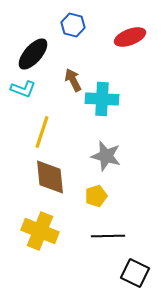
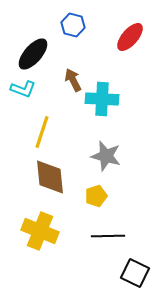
red ellipse: rotated 28 degrees counterclockwise
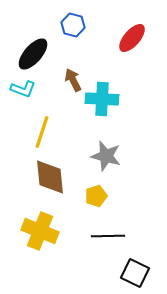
red ellipse: moved 2 px right, 1 px down
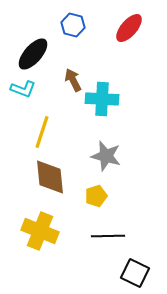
red ellipse: moved 3 px left, 10 px up
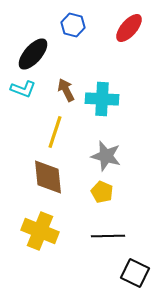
brown arrow: moved 7 px left, 10 px down
yellow line: moved 13 px right
brown diamond: moved 2 px left
yellow pentagon: moved 6 px right, 4 px up; rotated 30 degrees counterclockwise
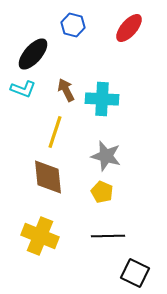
yellow cross: moved 5 px down
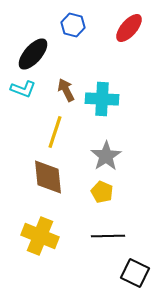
gray star: rotated 24 degrees clockwise
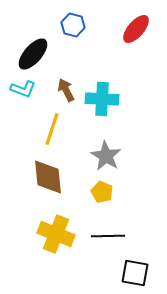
red ellipse: moved 7 px right, 1 px down
yellow line: moved 3 px left, 3 px up
gray star: rotated 8 degrees counterclockwise
yellow cross: moved 16 px right, 2 px up
black square: rotated 16 degrees counterclockwise
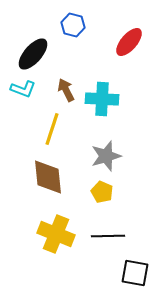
red ellipse: moved 7 px left, 13 px down
gray star: rotated 24 degrees clockwise
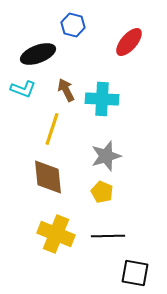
black ellipse: moved 5 px right; rotated 28 degrees clockwise
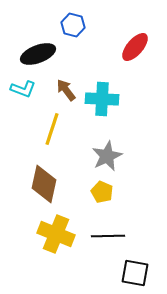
red ellipse: moved 6 px right, 5 px down
brown arrow: rotated 10 degrees counterclockwise
gray star: moved 1 px right; rotated 8 degrees counterclockwise
brown diamond: moved 4 px left, 7 px down; rotated 18 degrees clockwise
